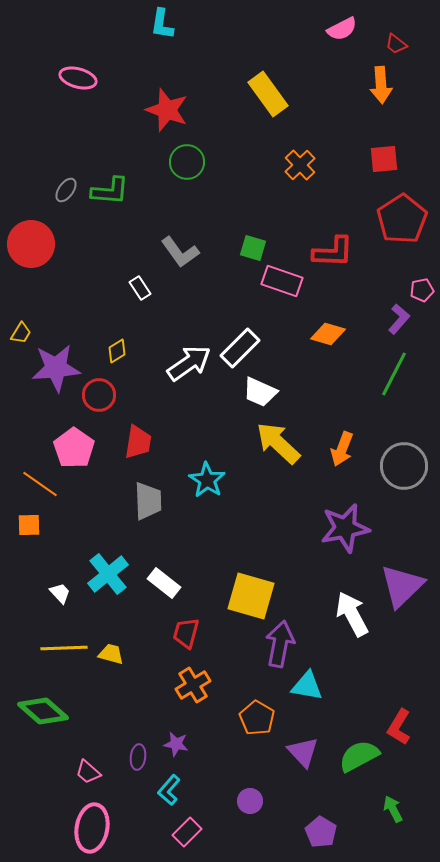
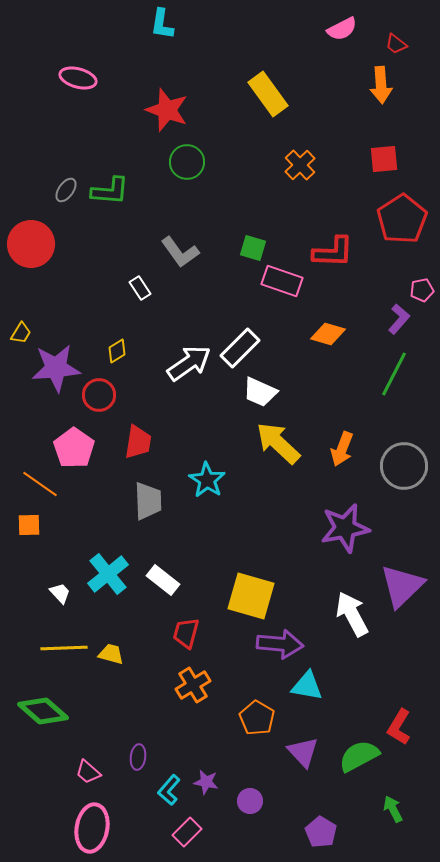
white rectangle at (164, 583): moved 1 px left, 3 px up
purple arrow at (280, 644): rotated 84 degrees clockwise
purple star at (176, 744): moved 30 px right, 38 px down
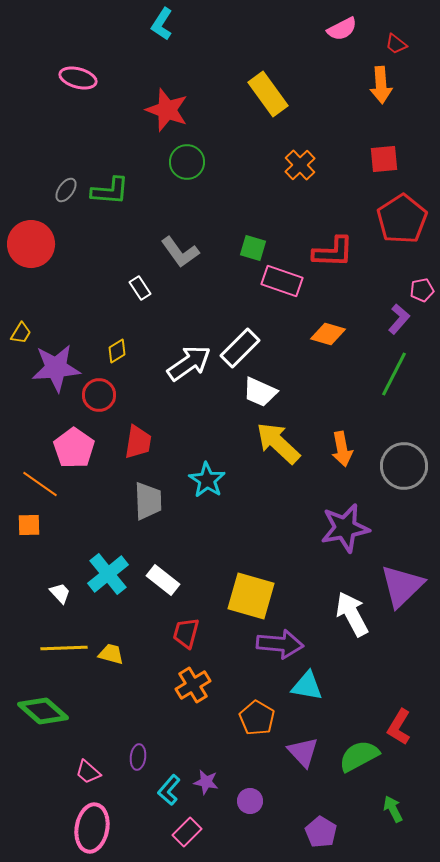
cyan L-shape at (162, 24): rotated 24 degrees clockwise
orange arrow at (342, 449): rotated 32 degrees counterclockwise
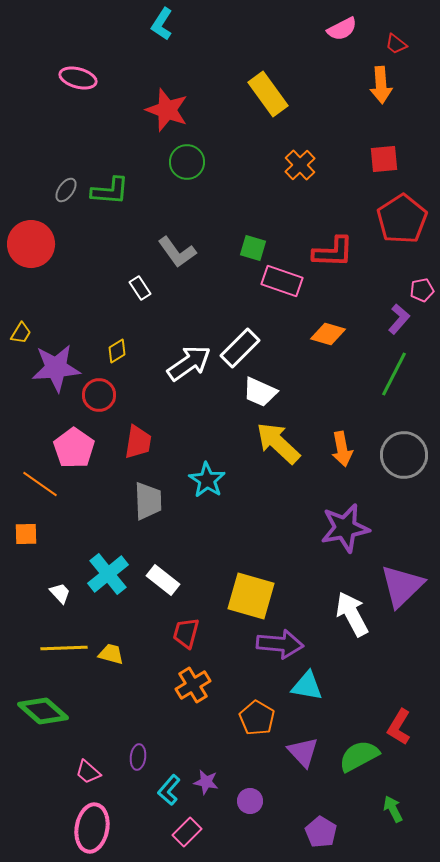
gray L-shape at (180, 252): moved 3 px left
gray circle at (404, 466): moved 11 px up
orange square at (29, 525): moved 3 px left, 9 px down
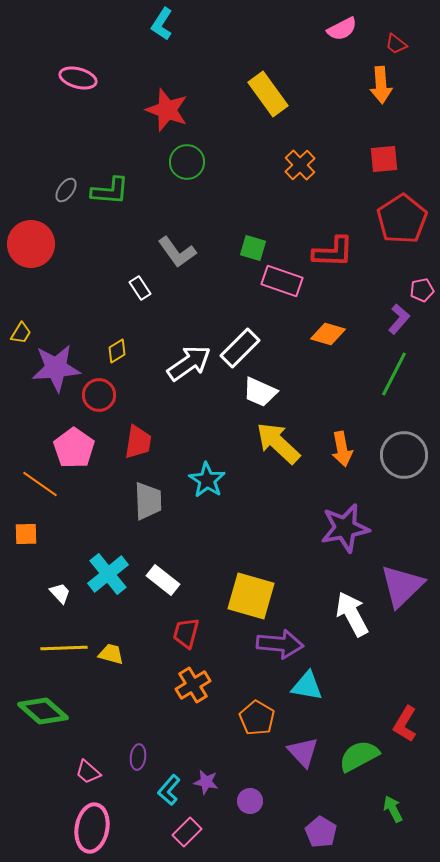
red L-shape at (399, 727): moved 6 px right, 3 px up
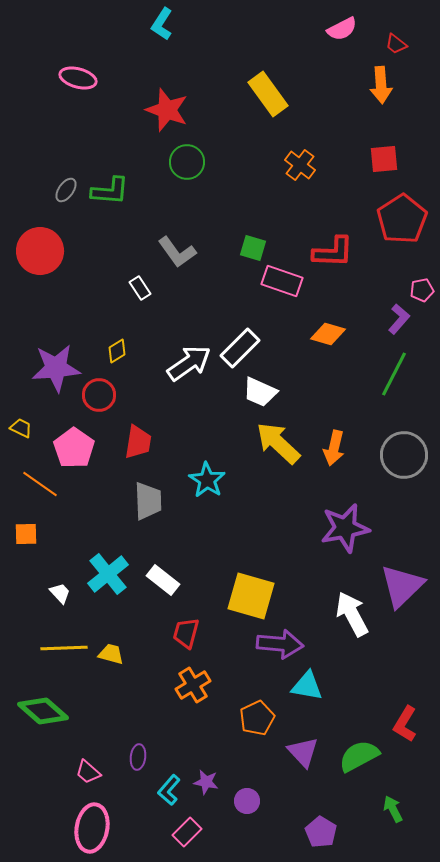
orange cross at (300, 165): rotated 8 degrees counterclockwise
red circle at (31, 244): moved 9 px right, 7 px down
yellow trapezoid at (21, 333): moved 95 px down; rotated 95 degrees counterclockwise
orange arrow at (342, 449): moved 8 px left, 1 px up; rotated 24 degrees clockwise
orange pentagon at (257, 718): rotated 16 degrees clockwise
purple circle at (250, 801): moved 3 px left
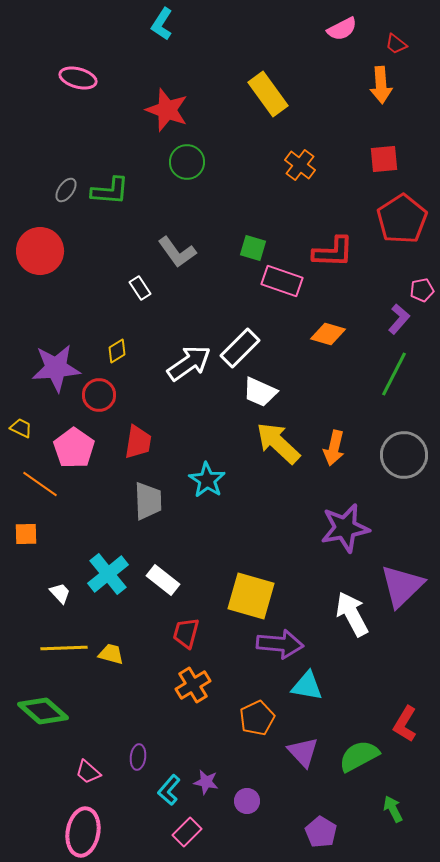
pink ellipse at (92, 828): moved 9 px left, 4 px down
